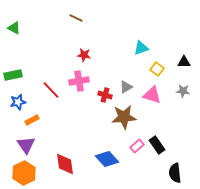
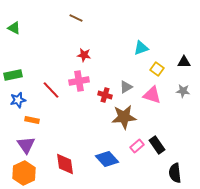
blue star: moved 2 px up
orange rectangle: rotated 40 degrees clockwise
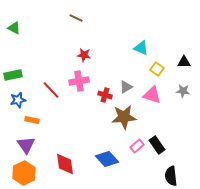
cyan triangle: rotated 42 degrees clockwise
black semicircle: moved 4 px left, 3 px down
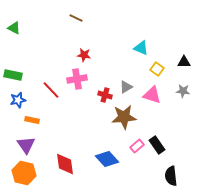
green rectangle: rotated 24 degrees clockwise
pink cross: moved 2 px left, 2 px up
orange hexagon: rotated 20 degrees counterclockwise
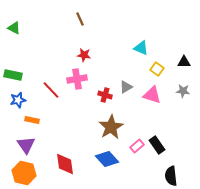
brown line: moved 4 px right, 1 px down; rotated 40 degrees clockwise
brown star: moved 13 px left, 10 px down; rotated 25 degrees counterclockwise
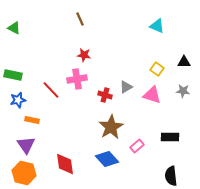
cyan triangle: moved 16 px right, 22 px up
black rectangle: moved 13 px right, 8 px up; rotated 54 degrees counterclockwise
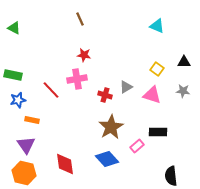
black rectangle: moved 12 px left, 5 px up
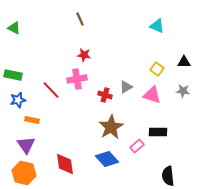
black semicircle: moved 3 px left
